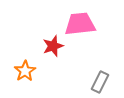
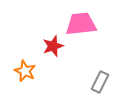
pink trapezoid: moved 1 px right
orange star: rotated 15 degrees counterclockwise
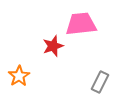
orange star: moved 6 px left, 5 px down; rotated 15 degrees clockwise
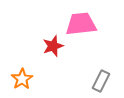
orange star: moved 3 px right, 3 px down
gray rectangle: moved 1 px right, 1 px up
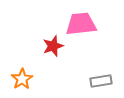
gray rectangle: rotated 55 degrees clockwise
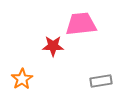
red star: rotated 20 degrees clockwise
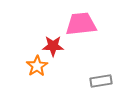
orange star: moved 15 px right, 13 px up
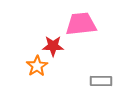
gray rectangle: rotated 10 degrees clockwise
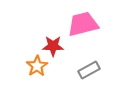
pink trapezoid: moved 2 px right; rotated 8 degrees counterclockwise
gray rectangle: moved 12 px left, 11 px up; rotated 30 degrees counterclockwise
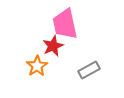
pink trapezoid: moved 18 px left; rotated 88 degrees counterclockwise
red star: rotated 25 degrees counterclockwise
